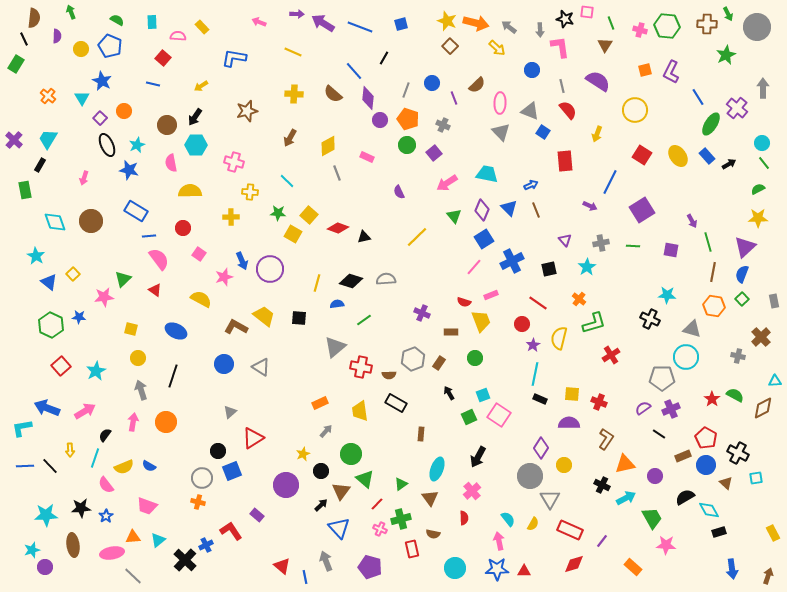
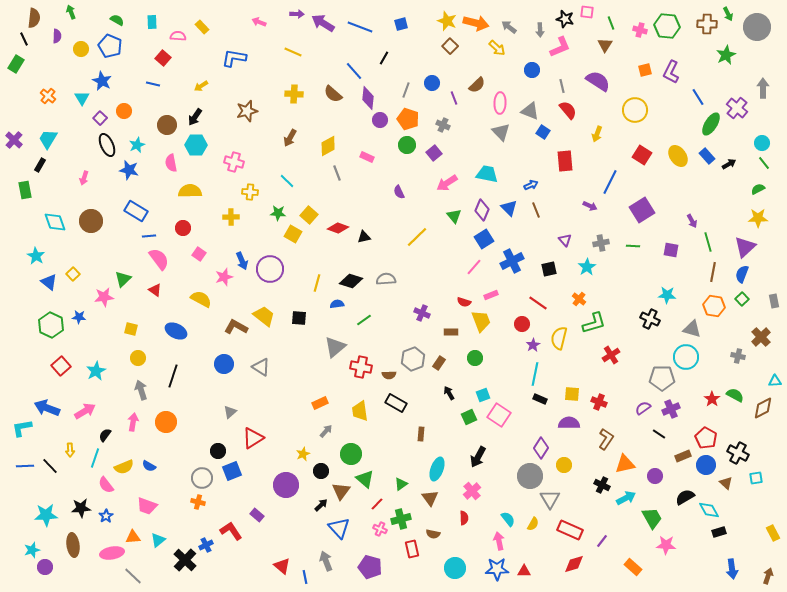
pink L-shape at (560, 47): rotated 75 degrees clockwise
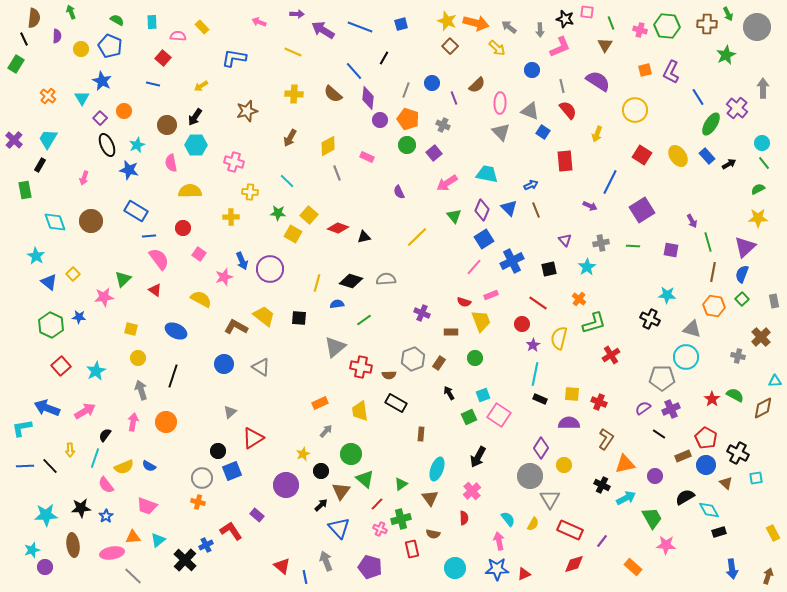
purple arrow at (323, 23): moved 7 px down
red triangle at (524, 571): moved 3 px down; rotated 24 degrees counterclockwise
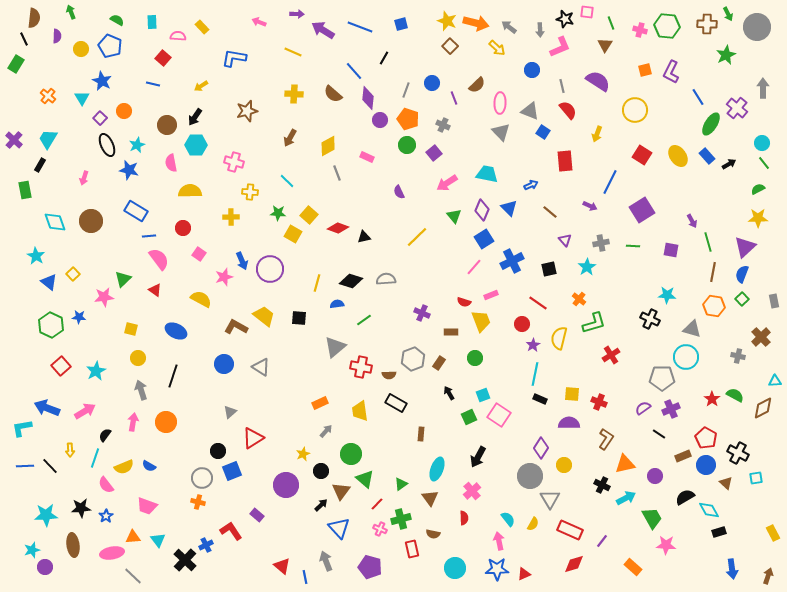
brown line at (536, 210): moved 14 px right, 2 px down; rotated 28 degrees counterclockwise
cyan triangle at (158, 540): rotated 28 degrees counterclockwise
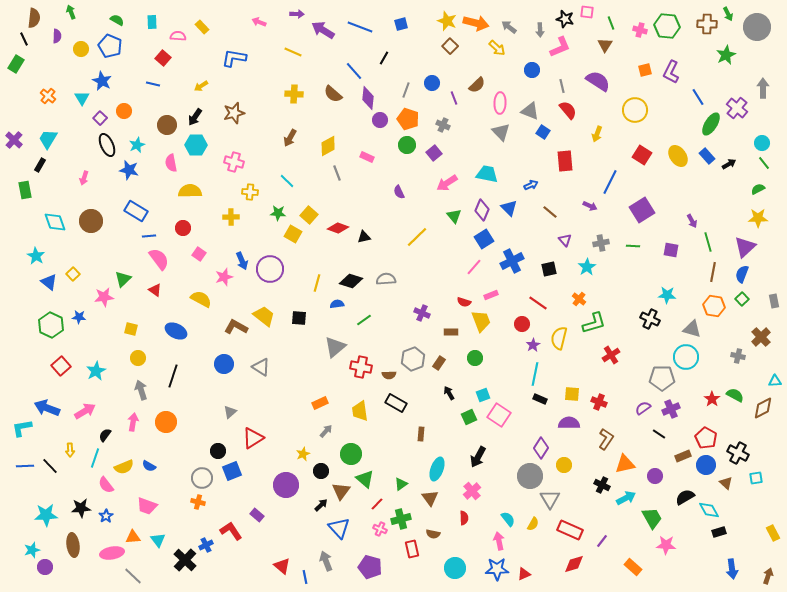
brown star at (247, 111): moved 13 px left, 2 px down
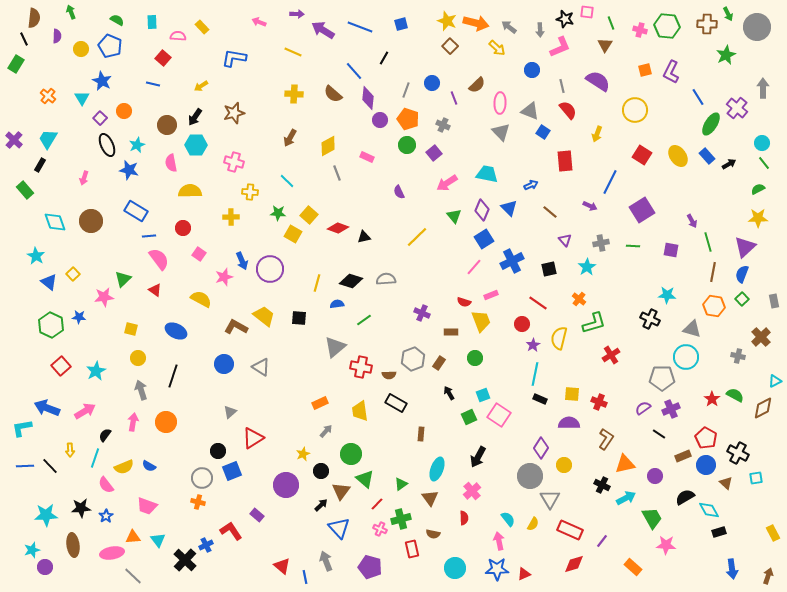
green rectangle at (25, 190): rotated 30 degrees counterclockwise
cyan triangle at (775, 381): rotated 24 degrees counterclockwise
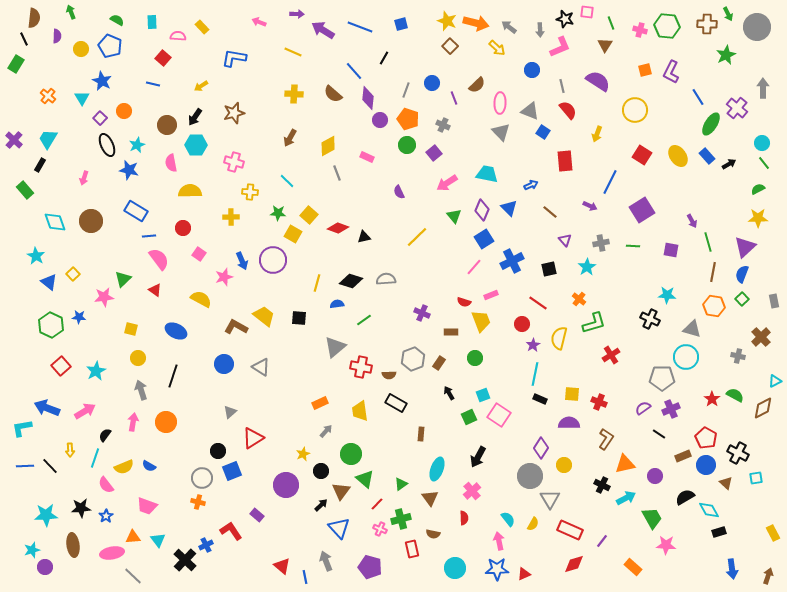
purple circle at (270, 269): moved 3 px right, 9 px up
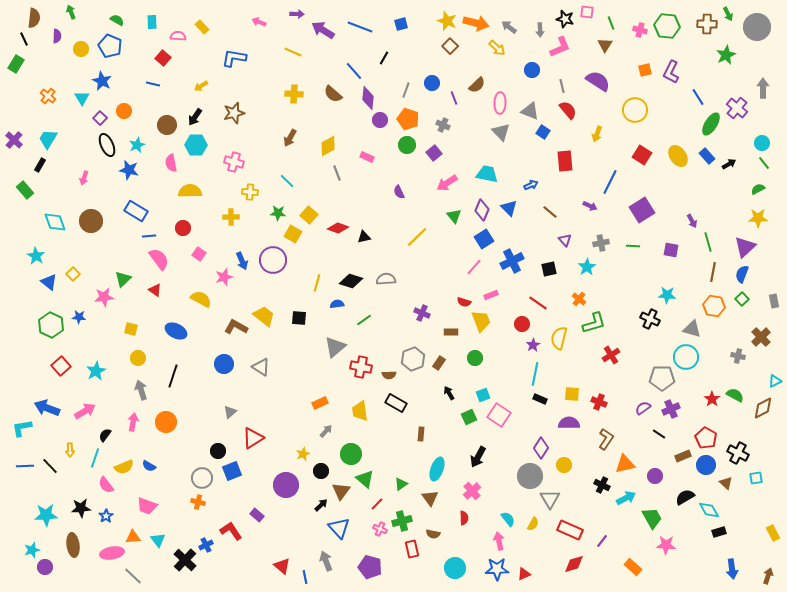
green cross at (401, 519): moved 1 px right, 2 px down
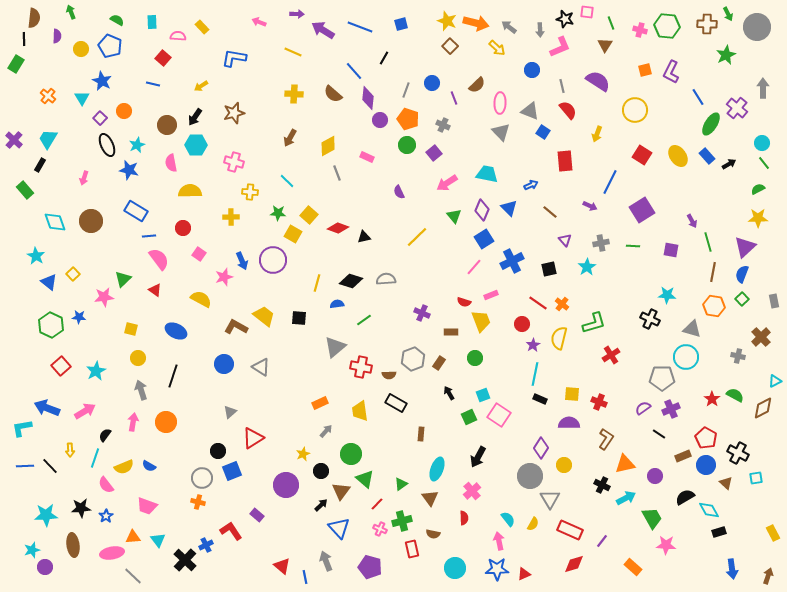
black line at (24, 39): rotated 24 degrees clockwise
orange cross at (579, 299): moved 17 px left, 5 px down
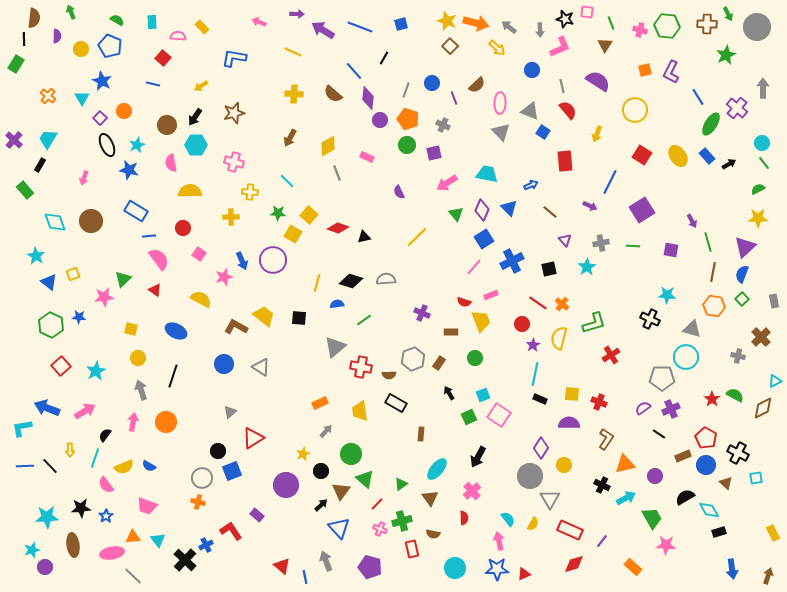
purple square at (434, 153): rotated 28 degrees clockwise
green triangle at (454, 216): moved 2 px right, 2 px up
yellow square at (73, 274): rotated 24 degrees clockwise
cyan ellipse at (437, 469): rotated 20 degrees clockwise
cyan star at (46, 515): moved 1 px right, 2 px down
